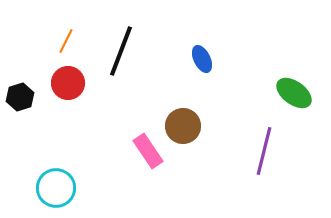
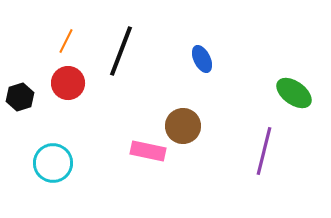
pink rectangle: rotated 44 degrees counterclockwise
cyan circle: moved 3 px left, 25 px up
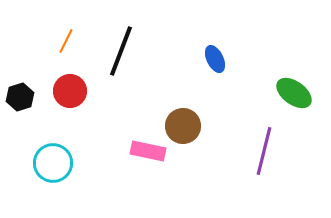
blue ellipse: moved 13 px right
red circle: moved 2 px right, 8 px down
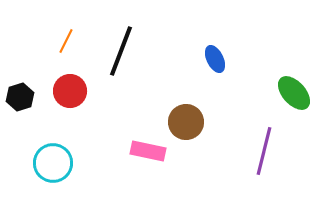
green ellipse: rotated 12 degrees clockwise
brown circle: moved 3 px right, 4 px up
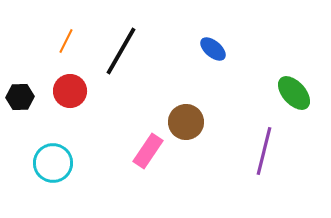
black line: rotated 9 degrees clockwise
blue ellipse: moved 2 px left, 10 px up; rotated 24 degrees counterclockwise
black hexagon: rotated 16 degrees clockwise
pink rectangle: rotated 68 degrees counterclockwise
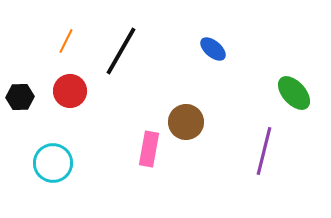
pink rectangle: moved 1 px right, 2 px up; rotated 24 degrees counterclockwise
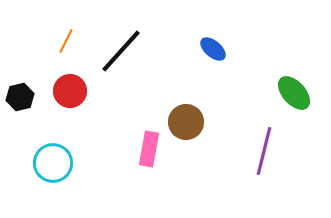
black line: rotated 12 degrees clockwise
black hexagon: rotated 12 degrees counterclockwise
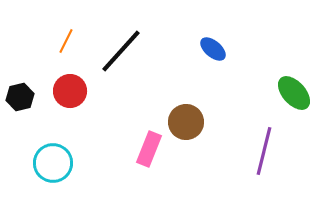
pink rectangle: rotated 12 degrees clockwise
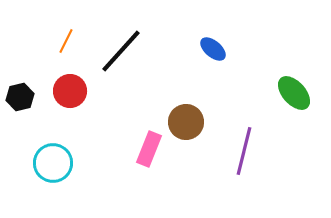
purple line: moved 20 px left
